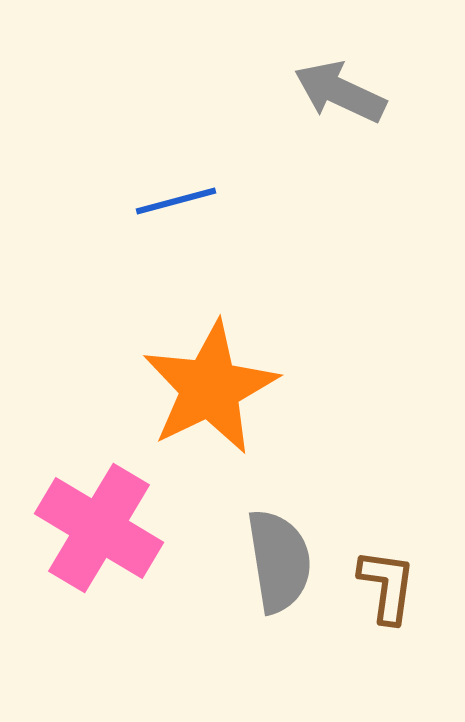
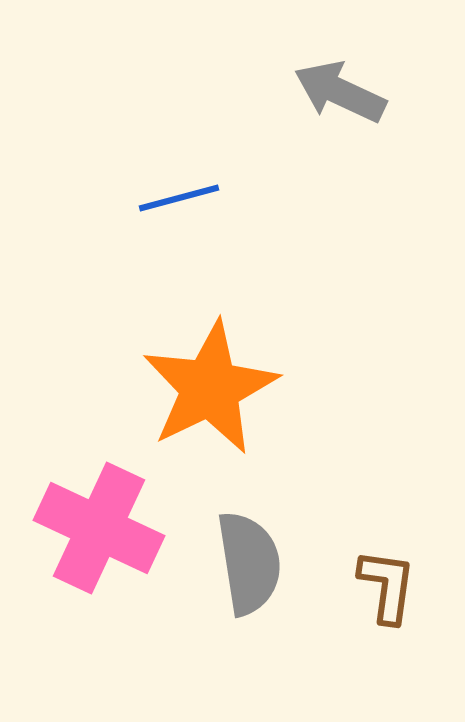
blue line: moved 3 px right, 3 px up
pink cross: rotated 6 degrees counterclockwise
gray semicircle: moved 30 px left, 2 px down
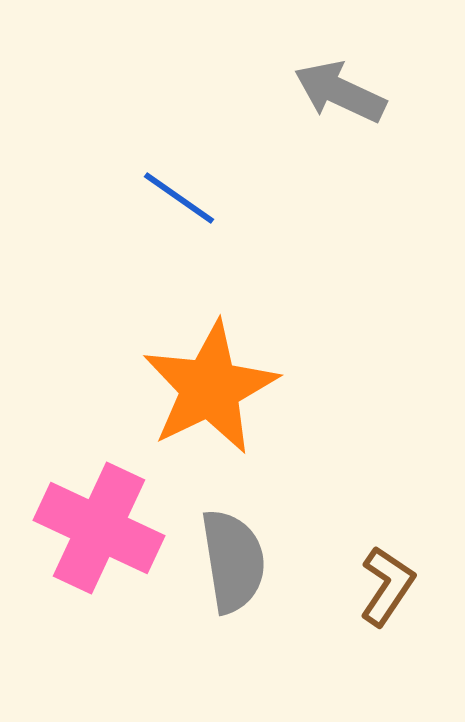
blue line: rotated 50 degrees clockwise
gray semicircle: moved 16 px left, 2 px up
brown L-shape: rotated 26 degrees clockwise
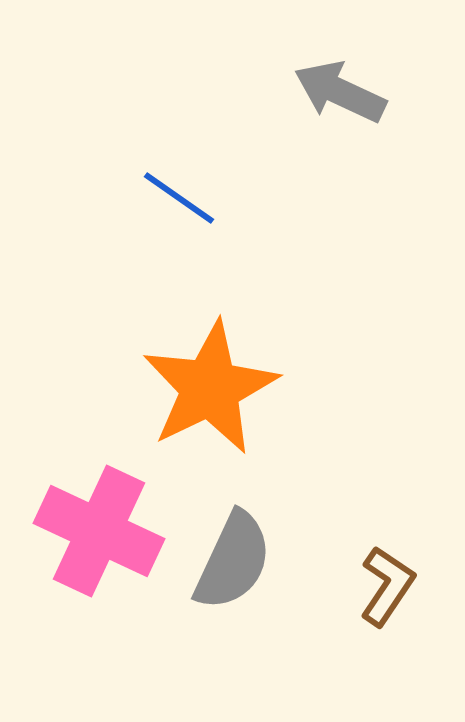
pink cross: moved 3 px down
gray semicircle: rotated 34 degrees clockwise
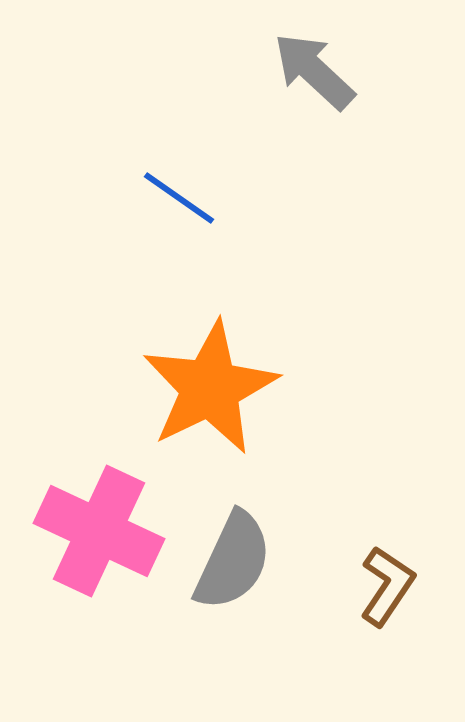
gray arrow: moved 26 px left, 21 px up; rotated 18 degrees clockwise
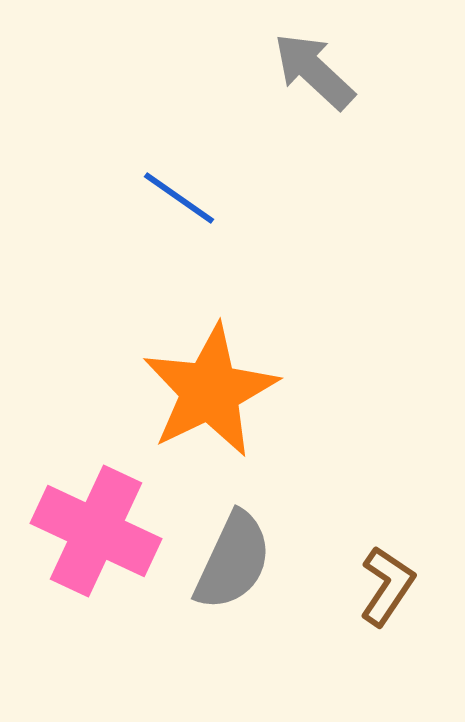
orange star: moved 3 px down
pink cross: moved 3 px left
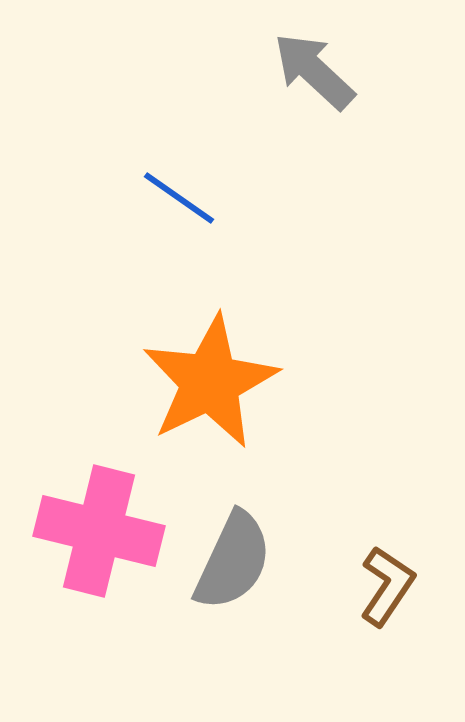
orange star: moved 9 px up
pink cross: moved 3 px right; rotated 11 degrees counterclockwise
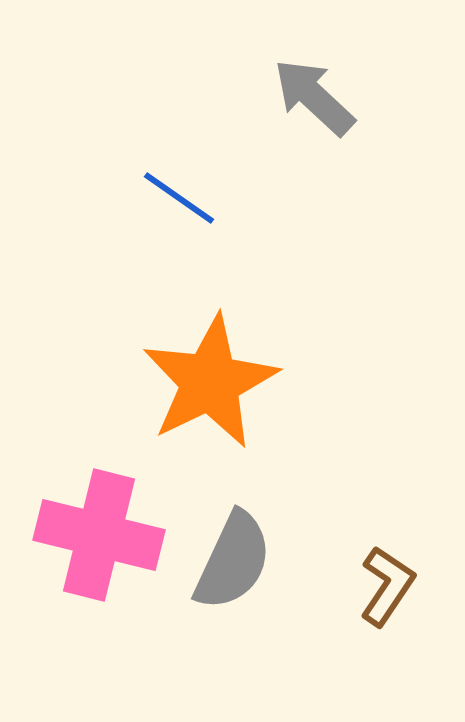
gray arrow: moved 26 px down
pink cross: moved 4 px down
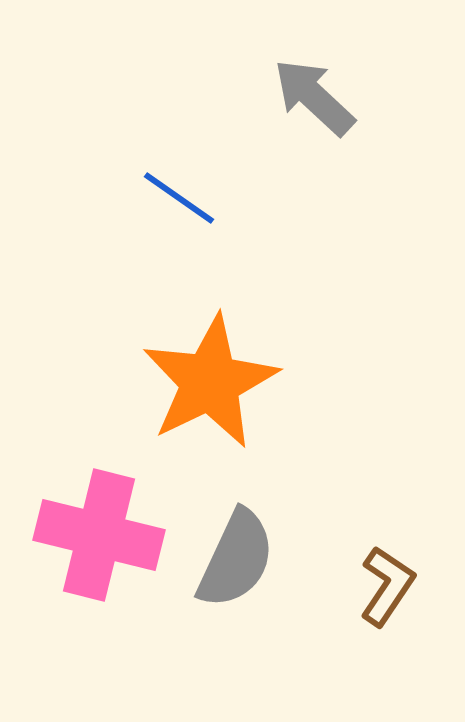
gray semicircle: moved 3 px right, 2 px up
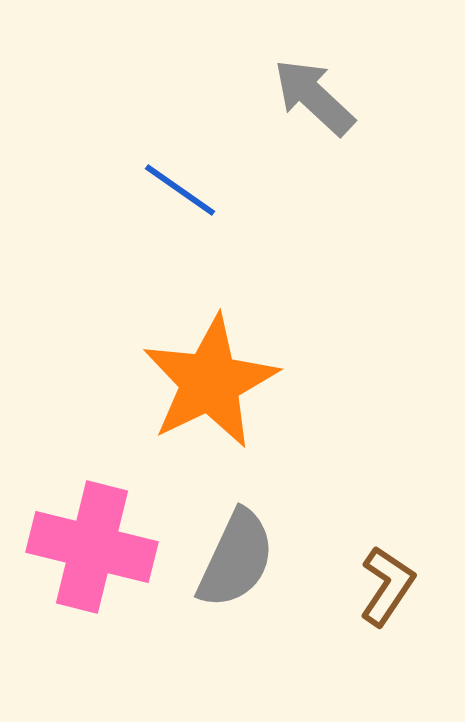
blue line: moved 1 px right, 8 px up
pink cross: moved 7 px left, 12 px down
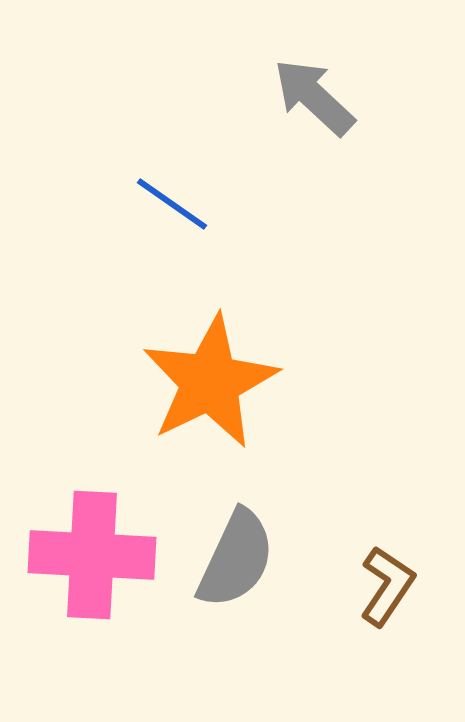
blue line: moved 8 px left, 14 px down
pink cross: moved 8 px down; rotated 11 degrees counterclockwise
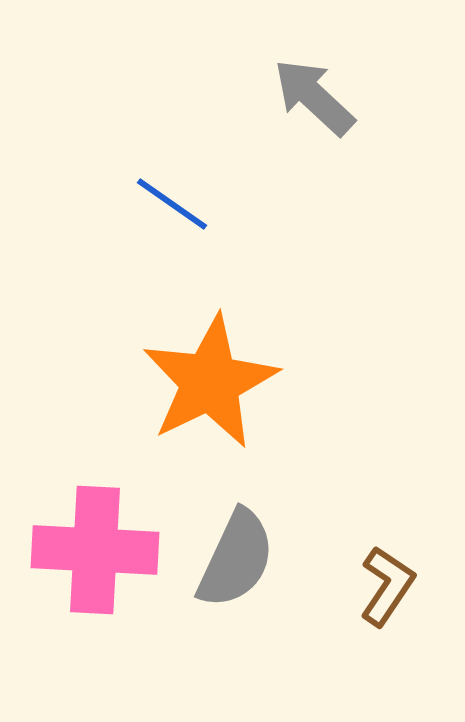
pink cross: moved 3 px right, 5 px up
